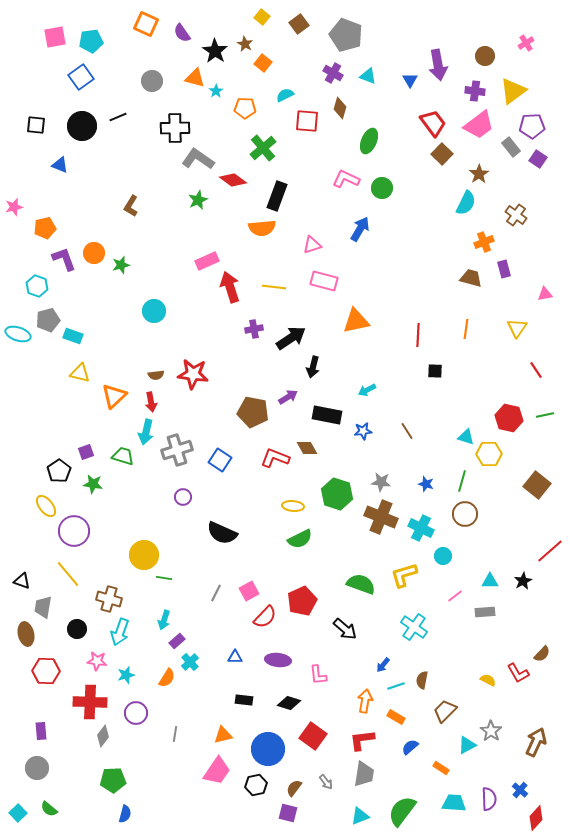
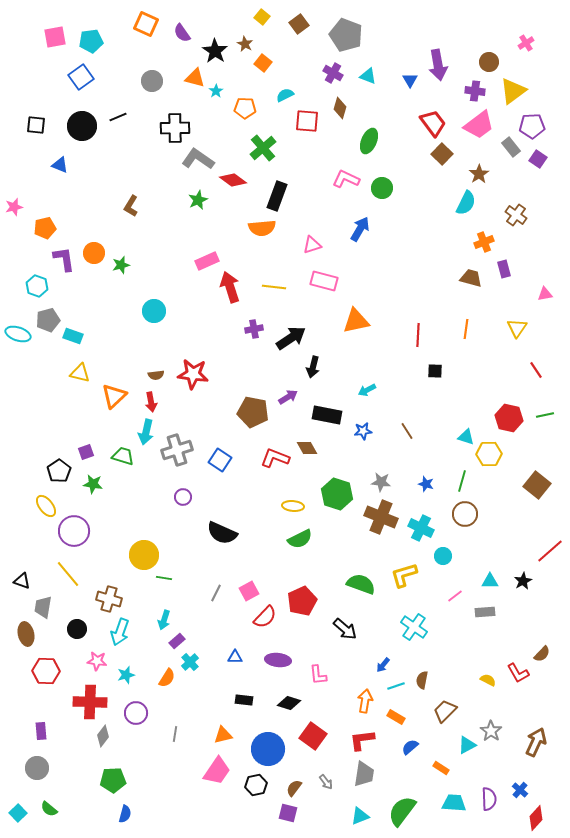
brown circle at (485, 56): moved 4 px right, 6 px down
purple L-shape at (64, 259): rotated 12 degrees clockwise
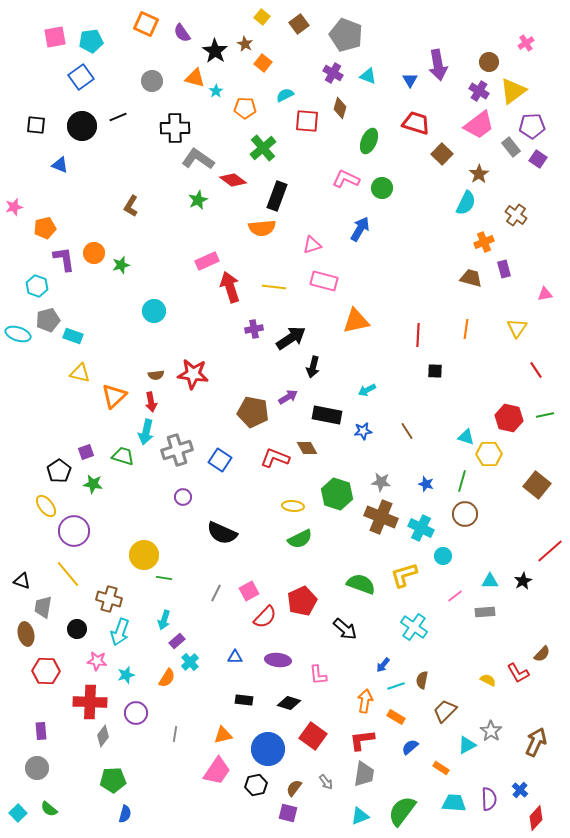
purple cross at (475, 91): moved 4 px right; rotated 24 degrees clockwise
red trapezoid at (433, 123): moved 17 px left; rotated 36 degrees counterclockwise
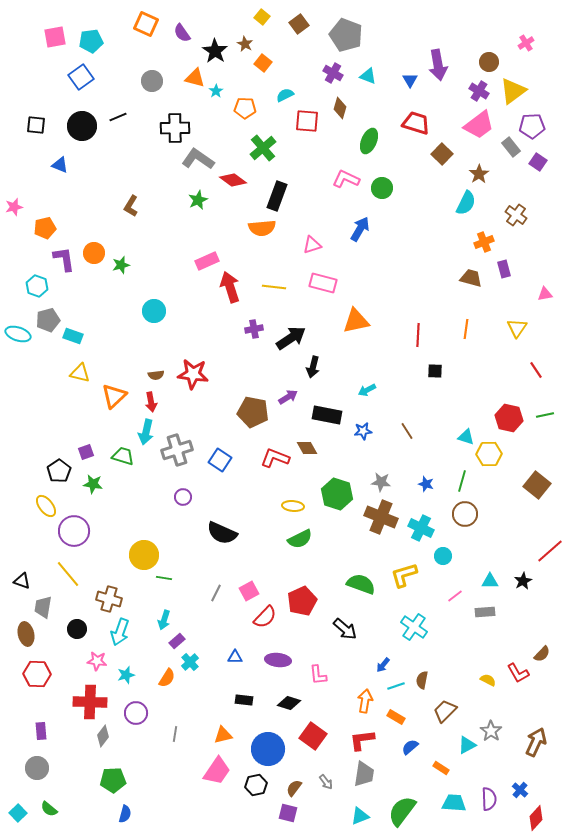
purple square at (538, 159): moved 3 px down
pink rectangle at (324, 281): moved 1 px left, 2 px down
red hexagon at (46, 671): moved 9 px left, 3 px down
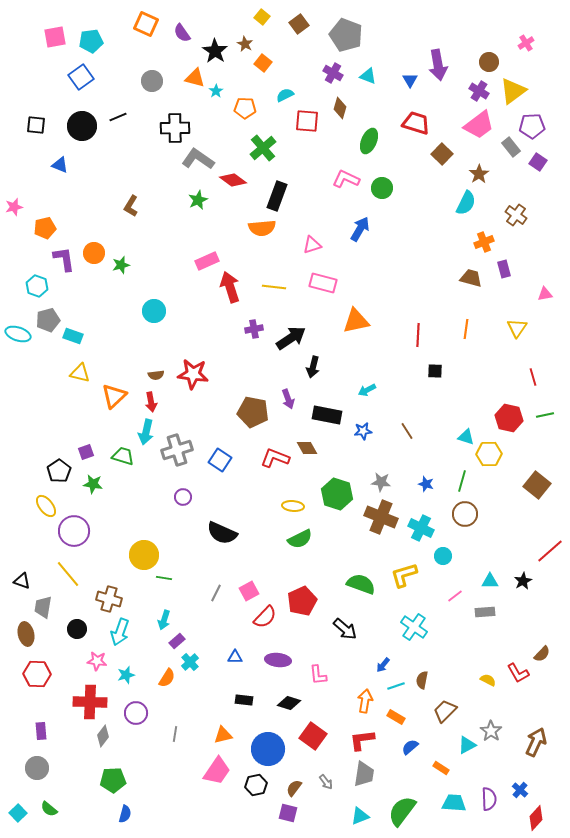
red line at (536, 370): moved 3 px left, 7 px down; rotated 18 degrees clockwise
purple arrow at (288, 397): moved 2 px down; rotated 102 degrees clockwise
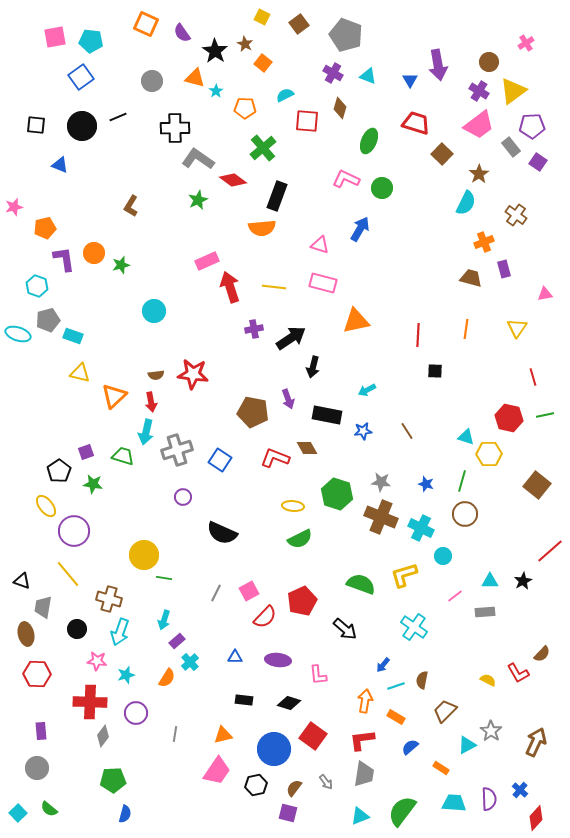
yellow square at (262, 17): rotated 14 degrees counterclockwise
cyan pentagon at (91, 41): rotated 15 degrees clockwise
pink triangle at (312, 245): moved 8 px right; rotated 36 degrees clockwise
blue circle at (268, 749): moved 6 px right
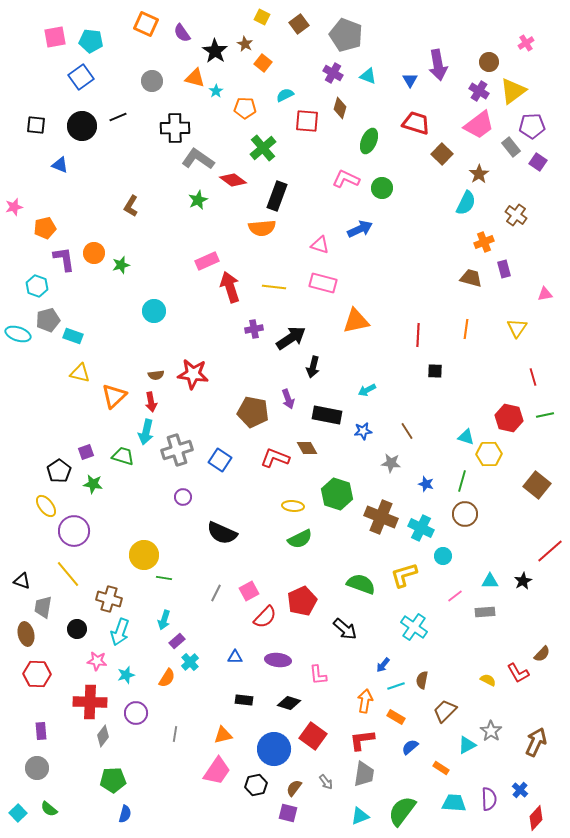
blue arrow at (360, 229): rotated 35 degrees clockwise
gray star at (381, 482): moved 10 px right, 19 px up
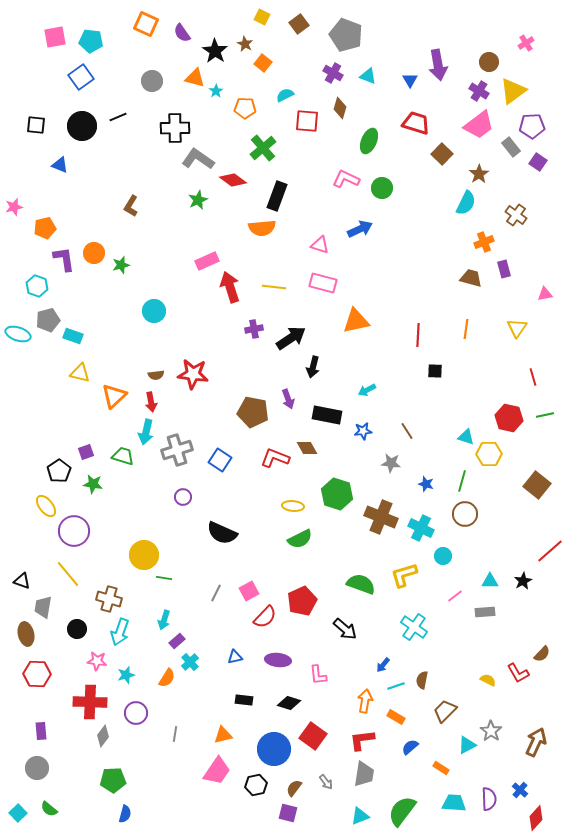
blue triangle at (235, 657): rotated 14 degrees counterclockwise
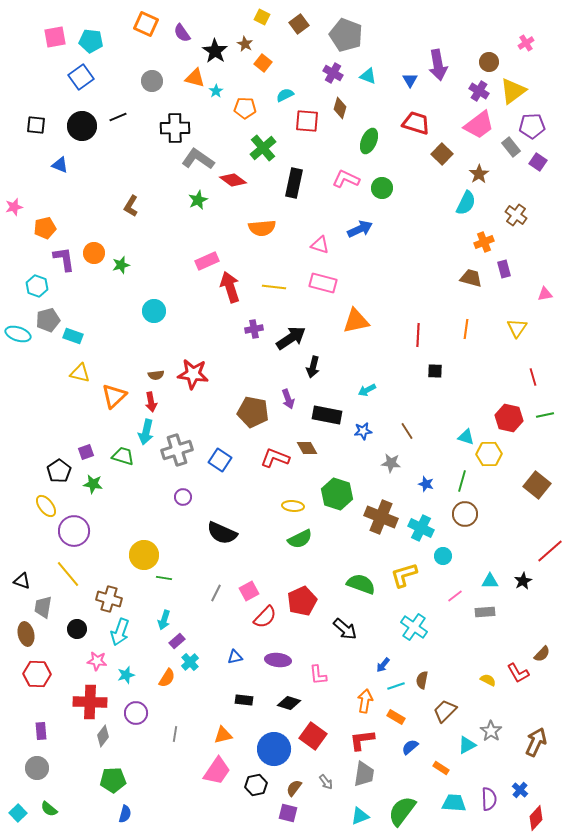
black rectangle at (277, 196): moved 17 px right, 13 px up; rotated 8 degrees counterclockwise
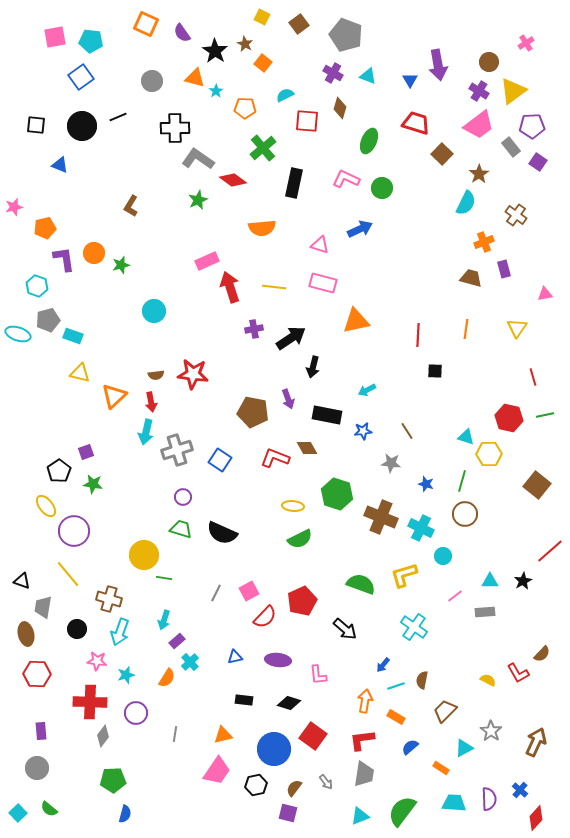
green trapezoid at (123, 456): moved 58 px right, 73 px down
cyan triangle at (467, 745): moved 3 px left, 3 px down
